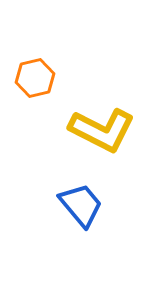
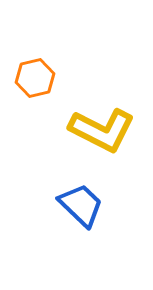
blue trapezoid: rotated 6 degrees counterclockwise
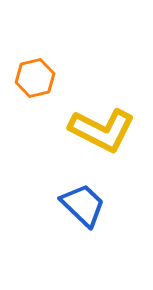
blue trapezoid: moved 2 px right
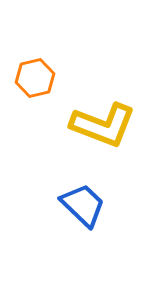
yellow L-shape: moved 1 px right, 5 px up; rotated 6 degrees counterclockwise
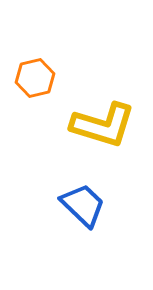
yellow L-shape: rotated 4 degrees counterclockwise
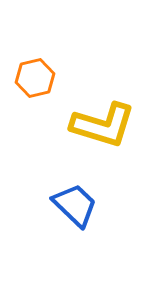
blue trapezoid: moved 8 px left
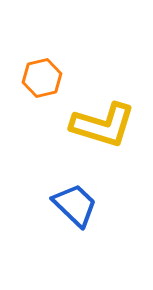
orange hexagon: moved 7 px right
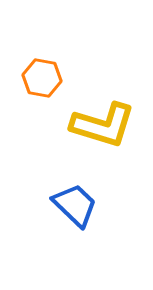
orange hexagon: rotated 24 degrees clockwise
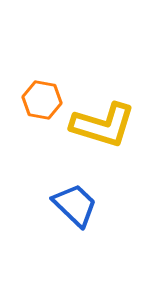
orange hexagon: moved 22 px down
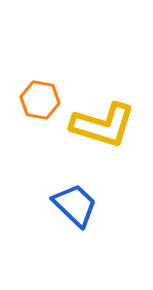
orange hexagon: moved 2 px left
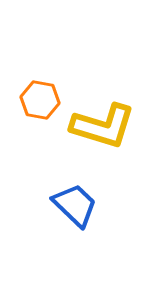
yellow L-shape: moved 1 px down
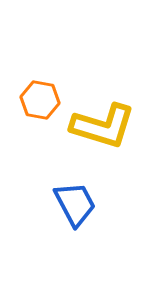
blue trapezoid: moved 1 px up; rotated 18 degrees clockwise
